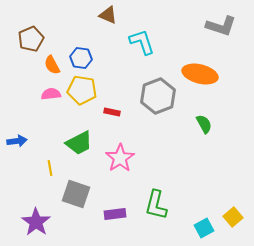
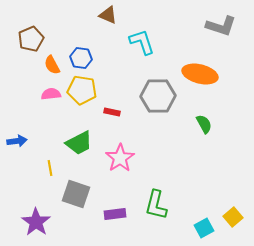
gray hexagon: rotated 20 degrees clockwise
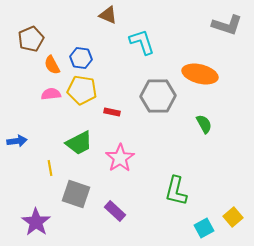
gray L-shape: moved 6 px right, 1 px up
green L-shape: moved 20 px right, 14 px up
purple rectangle: moved 3 px up; rotated 50 degrees clockwise
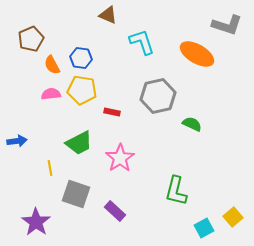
orange ellipse: moved 3 px left, 20 px up; rotated 16 degrees clockwise
gray hexagon: rotated 12 degrees counterclockwise
green semicircle: moved 12 px left; rotated 36 degrees counterclockwise
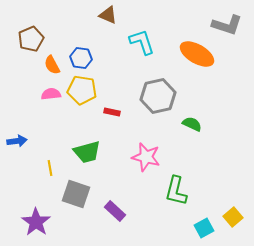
green trapezoid: moved 8 px right, 9 px down; rotated 12 degrees clockwise
pink star: moved 26 px right, 1 px up; rotated 24 degrees counterclockwise
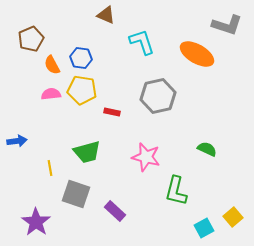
brown triangle: moved 2 px left
green semicircle: moved 15 px right, 25 px down
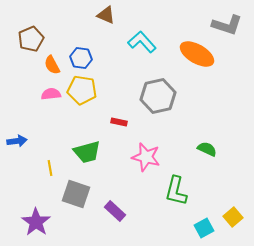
cyan L-shape: rotated 24 degrees counterclockwise
red rectangle: moved 7 px right, 10 px down
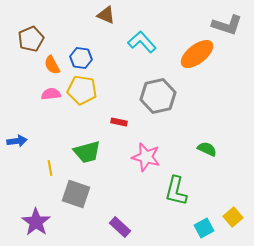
orange ellipse: rotated 68 degrees counterclockwise
purple rectangle: moved 5 px right, 16 px down
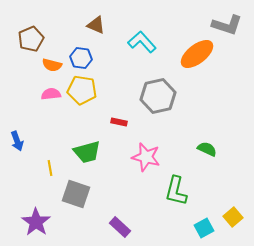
brown triangle: moved 10 px left, 10 px down
orange semicircle: rotated 48 degrees counterclockwise
blue arrow: rotated 78 degrees clockwise
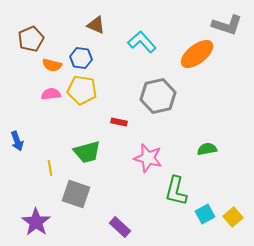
green semicircle: rotated 36 degrees counterclockwise
pink star: moved 2 px right, 1 px down
cyan square: moved 1 px right, 14 px up
